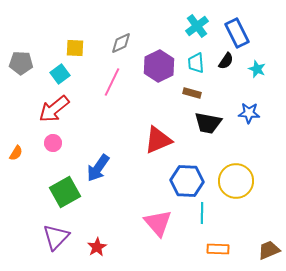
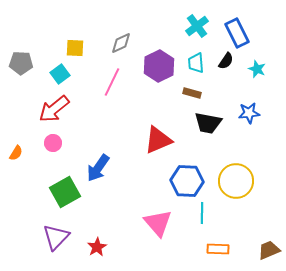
blue star: rotated 10 degrees counterclockwise
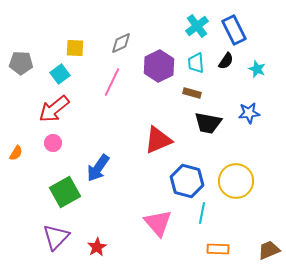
blue rectangle: moved 3 px left, 3 px up
blue hexagon: rotated 12 degrees clockwise
cyan line: rotated 10 degrees clockwise
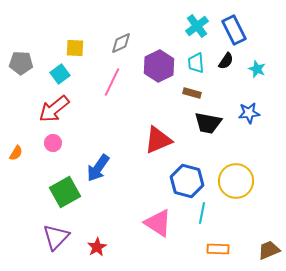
pink triangle: rotated 16 degrees counterclockwise
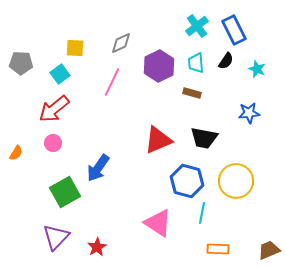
black trapezoid: moved 4 px left, 15 px down
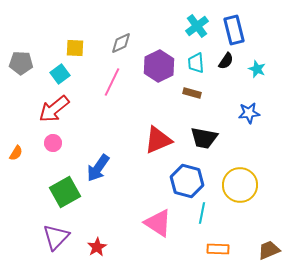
blue rectangle: rotated 12 degrees clockwise
yellow circle: moved 4 px right, 4 px down
